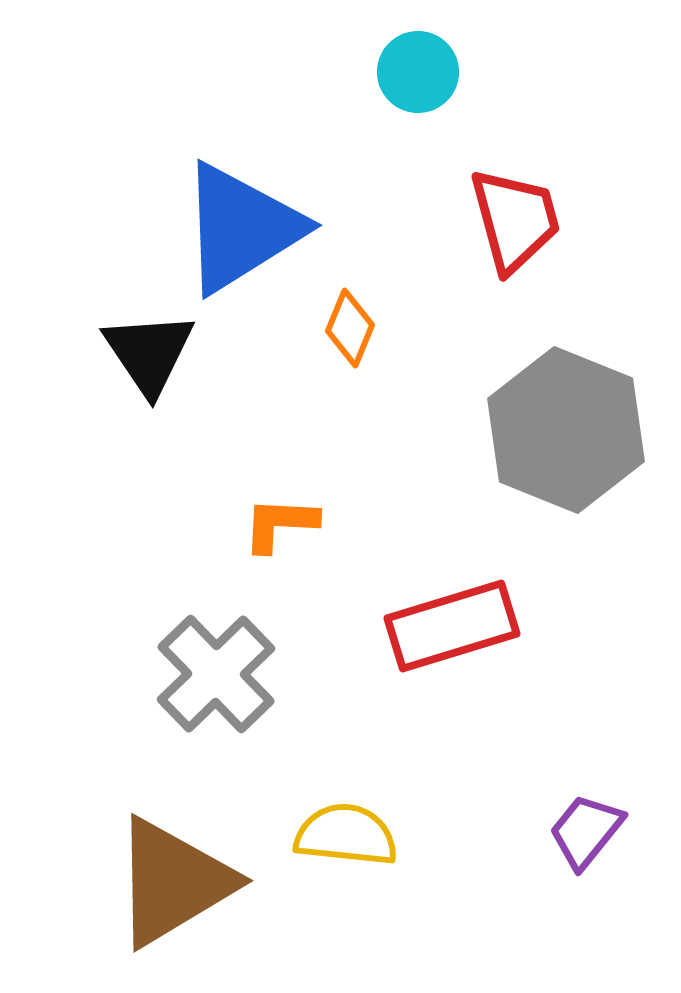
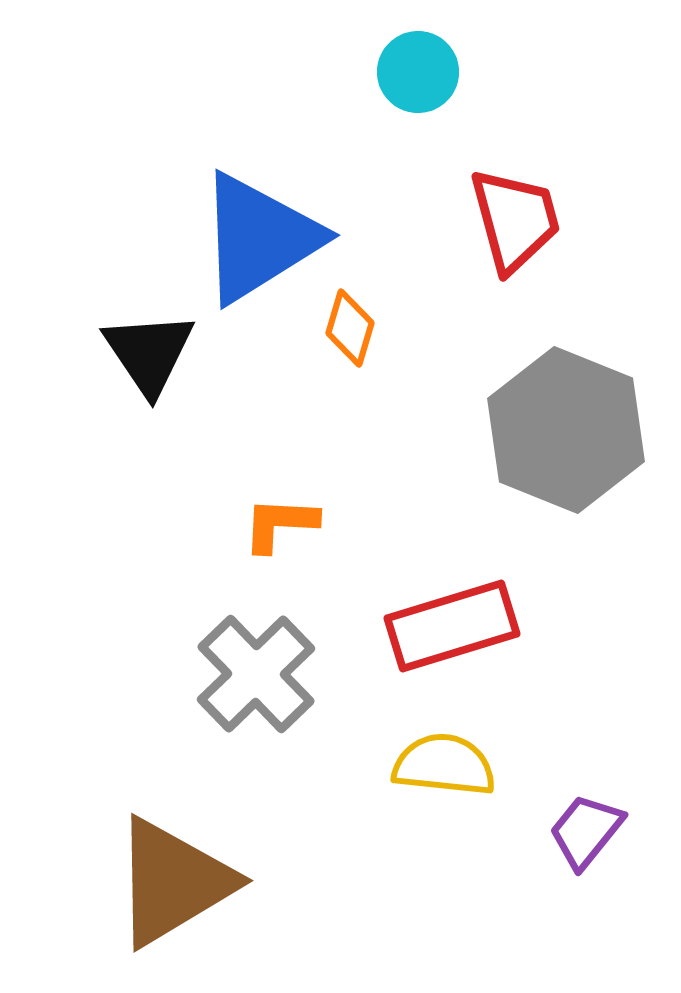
blue triangle: moved 18 px right, 10 px down
orange diamond: rotated 6 degrees counterclockwise
gray cross: moved 40 px right
yellow semicircle: moved 98 px right, 70 px up
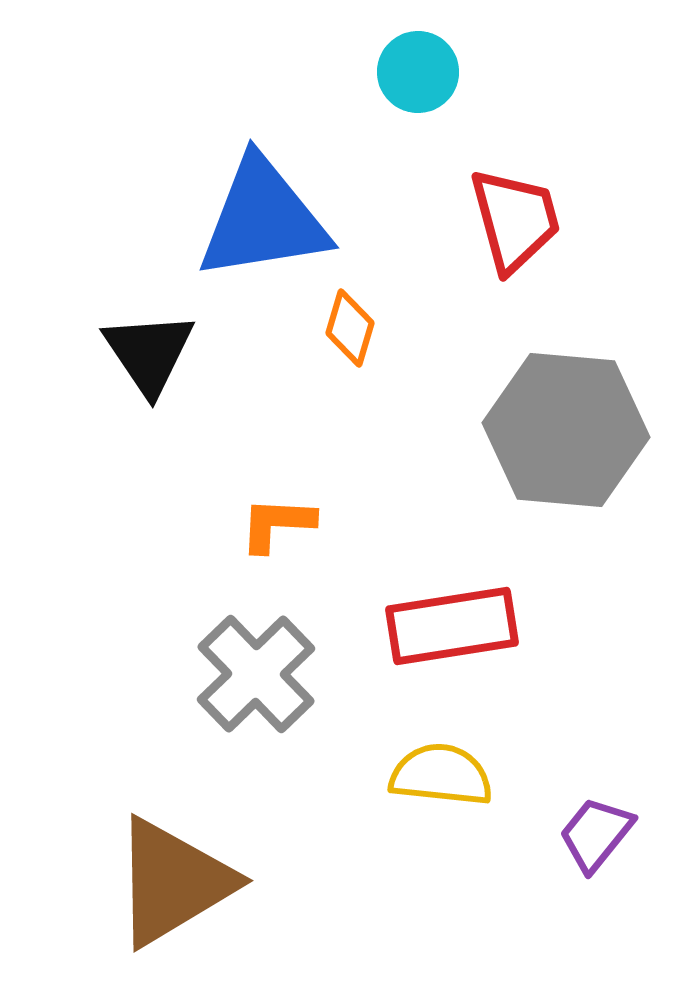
blue triangle: moved 4 px right, 19 px up; rotated 23 degrees clockwise
gray hexagon: rotated 17 degrees counterclockwise
orange L-shape: moved 3 px left
red rectangle: rotated 8 degrees clockwise
yellow semicircle: moved 3 px left, 10 px down
purple trapezoid: moved 10 px right, 3 px down
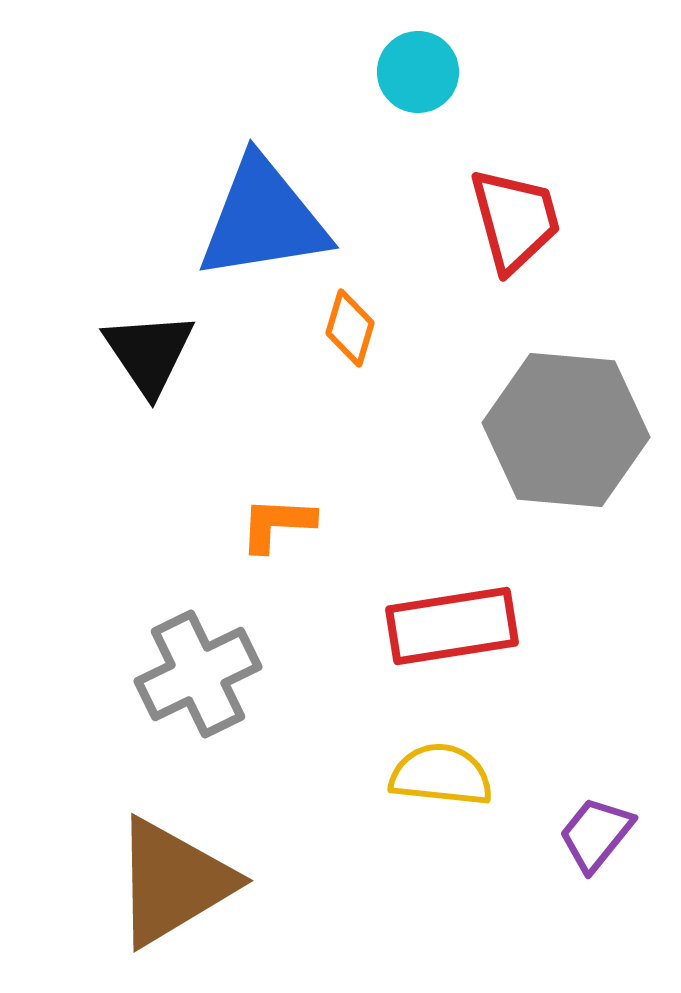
gray cross: moved 58 px left; rotated 18 degrees clockwise
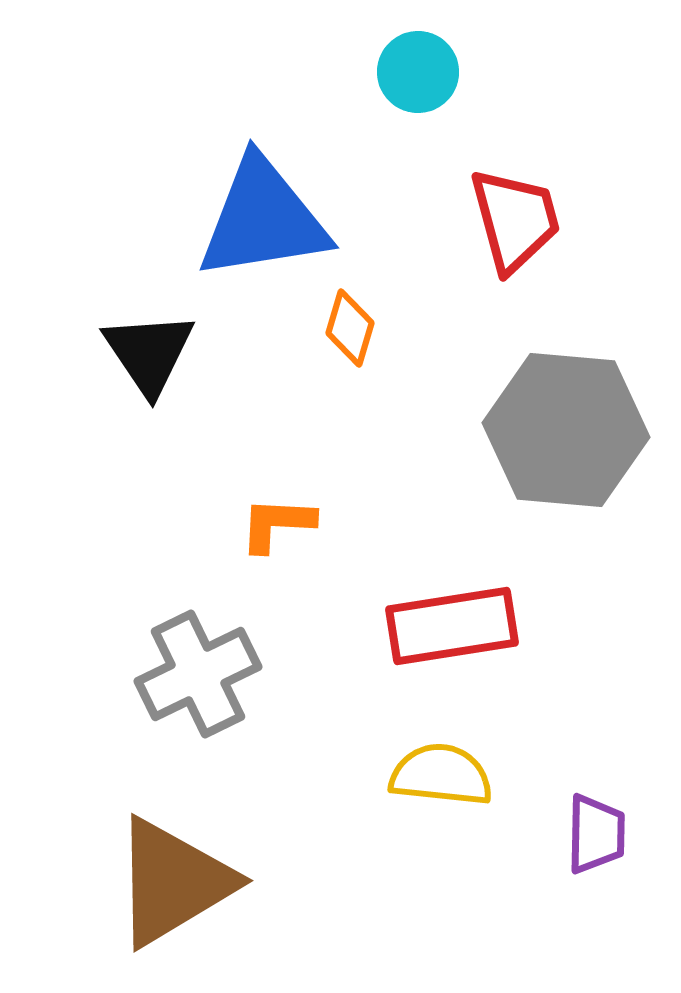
purple trapezoid: rotated 142 degrees clockwise
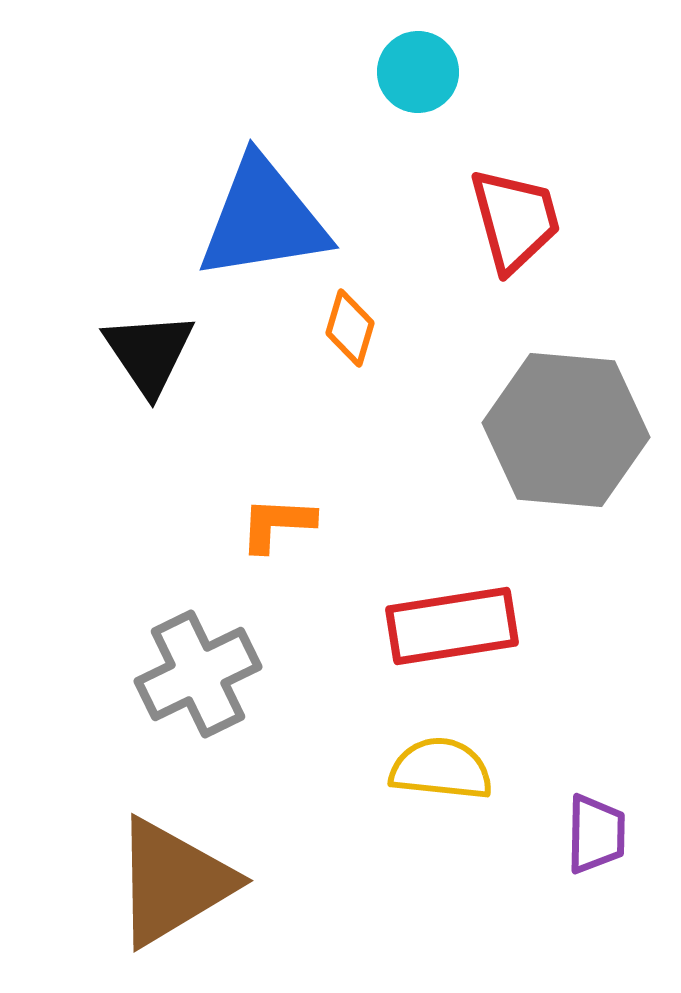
yellow semicircle: moved 6 px up
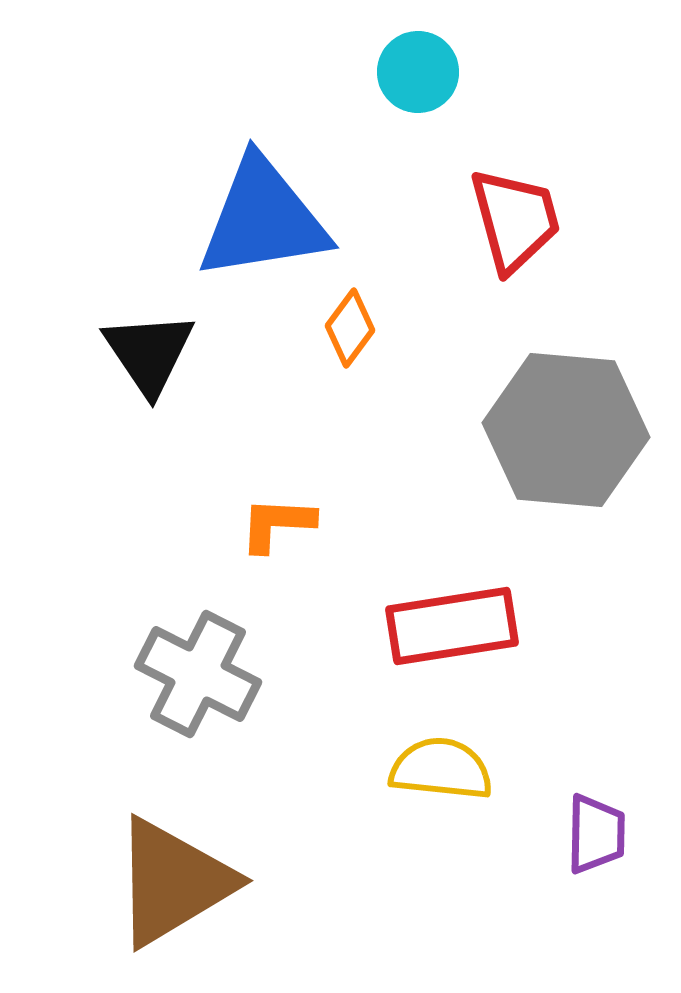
orange diamond: rotated 20 degrees clockwise
gray cross: rotated 37 degrees counterclockwise
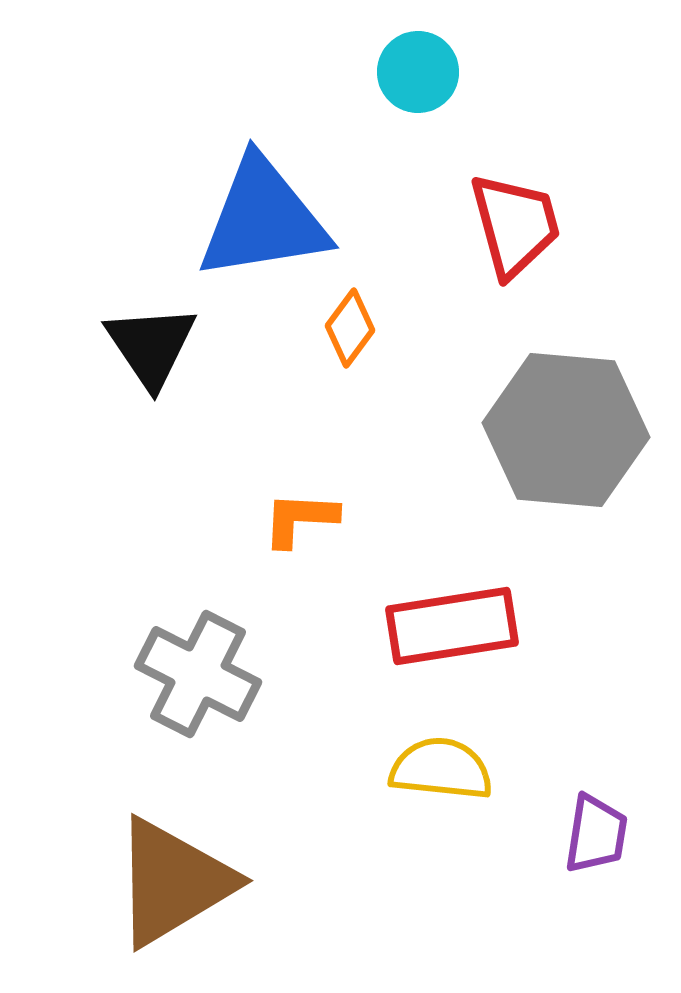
red trapezoid: moved 5 px down
black triangle: moved 2 px right, 7 px up
orange L-shape: moved 23 px right, 5 px up
purple trapezoid: rotated 8 degrees clockwise
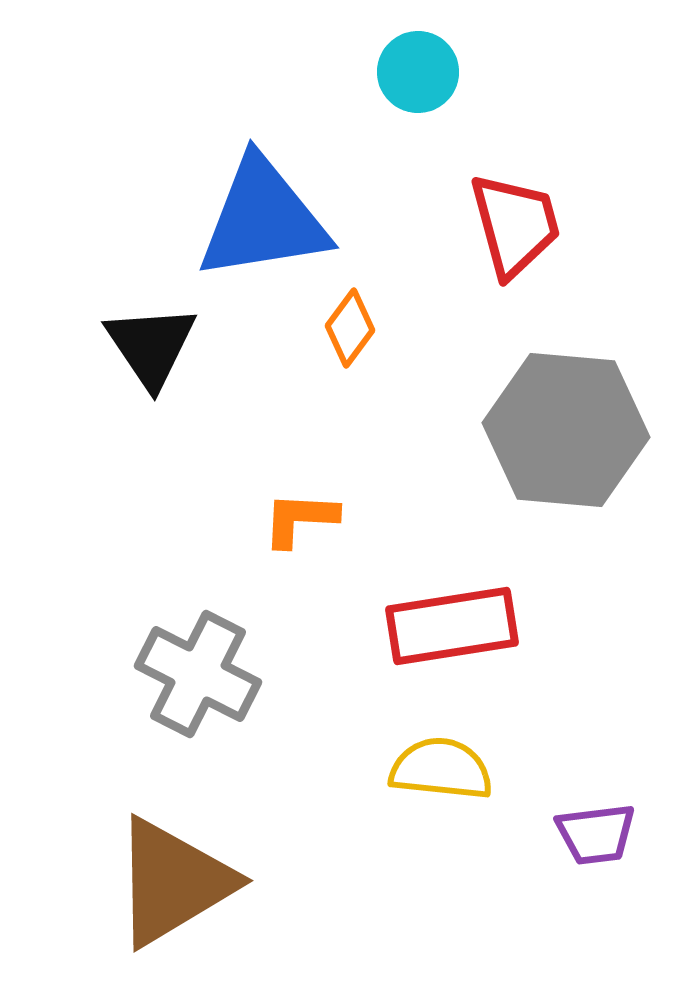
purple trapezoid: rotated 74 degrees clockwise
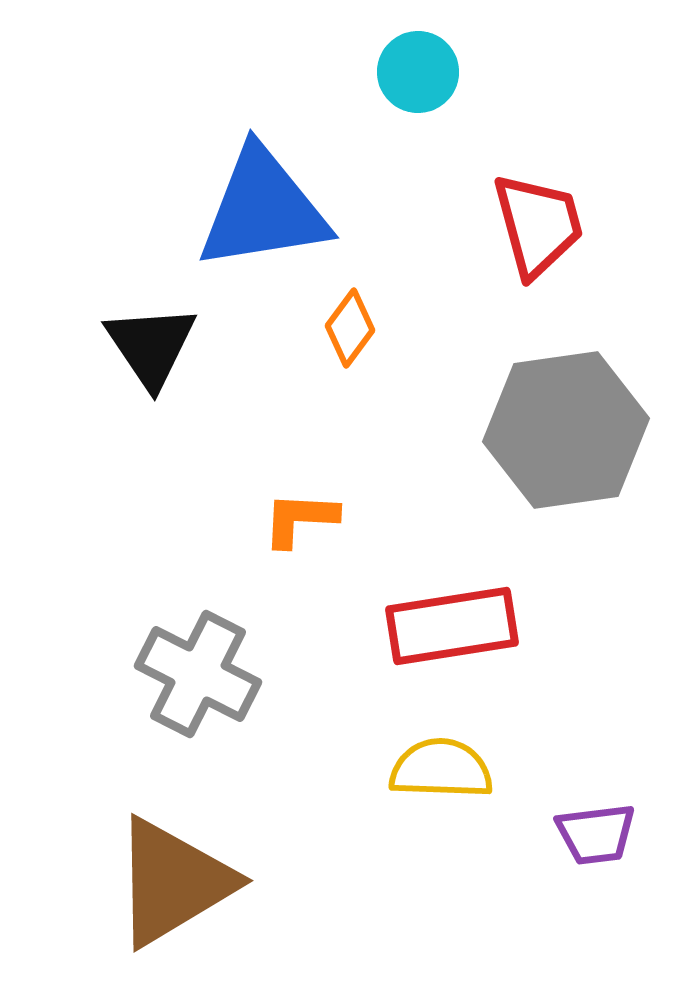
blue triangle: moved 10 px up
red trapezoid: moved 23 px right
gray hexagon: rotated 13 degrees counterclockwise
yellow semicircle: rotated 4 degrees counterclockwise
